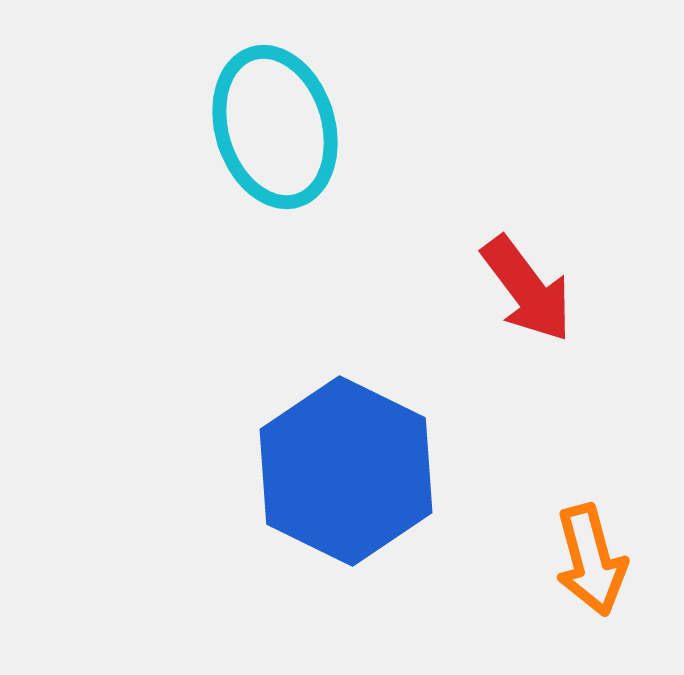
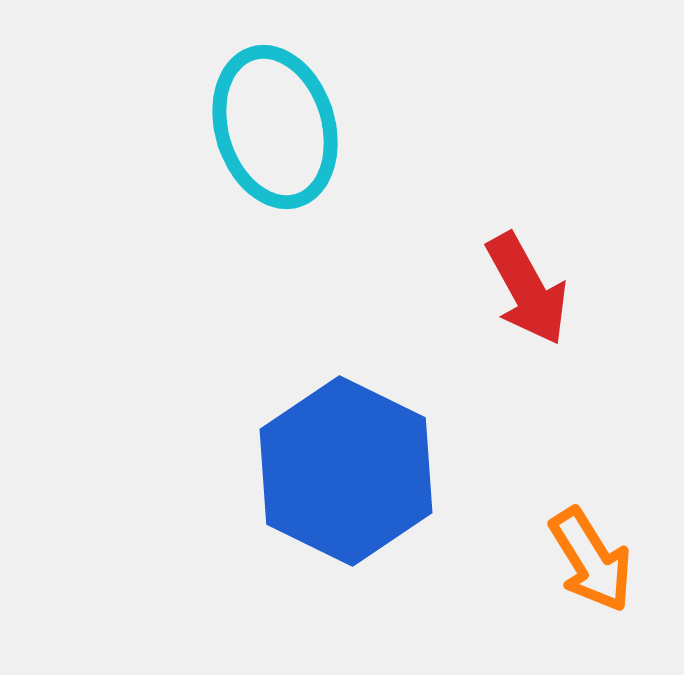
red arrow: rotated 8 degrees clockwise
orange arrow: rotated 17 degrees counterclockwise
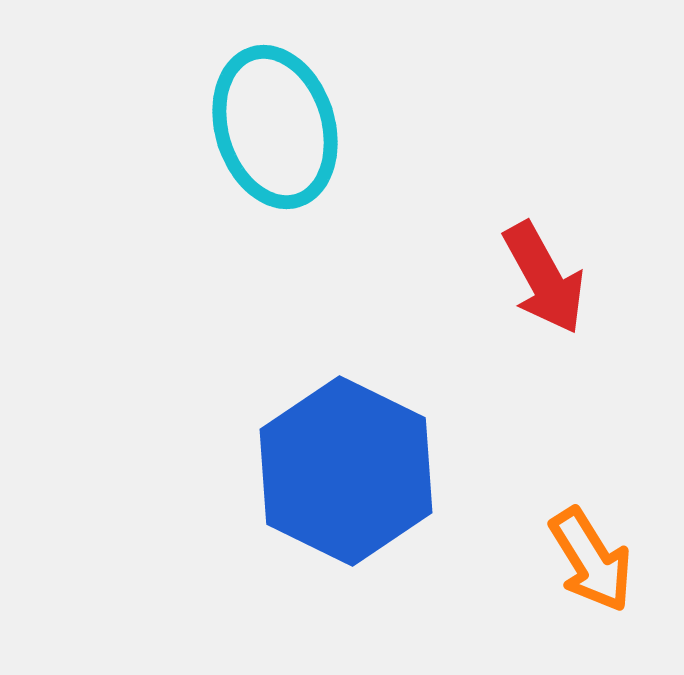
red arrow: moved 17 px right, 11 px up
